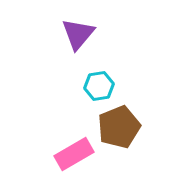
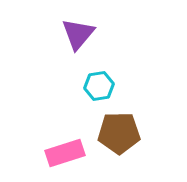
brown pentagon: moved 6 px down; rotated 21 degrees clockwise
pink rectangle: moved 9 px left, 1 px up; rotated 12 degrees clockwise
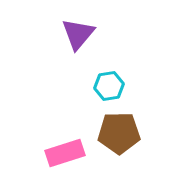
cyan hexagon: moved 10 px right
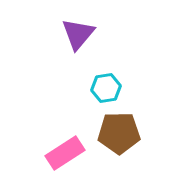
cyan hexagon: moved 3 px left, 2 px down
pink rectangle: rotated 15 degrees counterclockwise
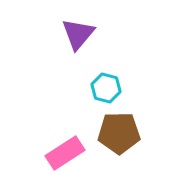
cyan hexagon: rotated 24 degrees clockwise
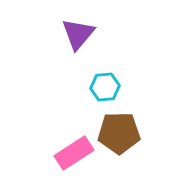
cyan hexagon: moved 1 px left, 1 px up; rotated 20 degrees counterclockwise
pink rectangle: moved 9 px right
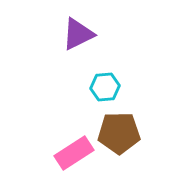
purple triangle: rotated 24 degrees clockwise
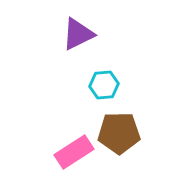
cyan hexagon: moved 1 px left, 2 px up
pink rectangle: moved 1 px up
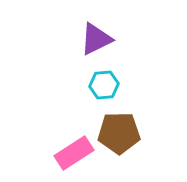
purple triangle: moved 18 px right, 5 px down
pink rectangle: moved 1 px down
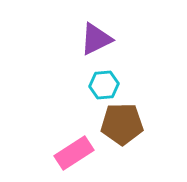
brown pentagon: moved 3 px right, 9 px up
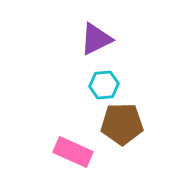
pink rectangle: moved 1 px left, 1 px up; rotated 57 degrees clockwise
